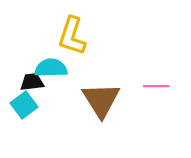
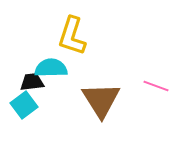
pink line: rotated 20 degrees clockwise
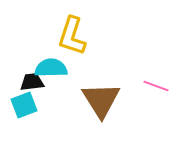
cyan square: rotated 16 degrees clockwise
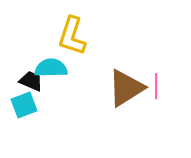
black trapezoid: moved 1 px left, 1 px up; rotated 30 degrees clockwise
pink line: rotated 70 degrees clockwise
brown triangle: moved 25 px right, 12 px up; rotated 30 degrees clockwise
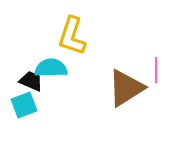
pink line: moved 16 px up
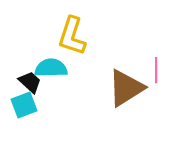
black trapezoid: moved 1 px left, 1 px down; rotated 20 degrees clockwise
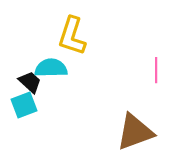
brown triangle: moved 9 px right, 44 px down; rotated 12 degrees clockwise
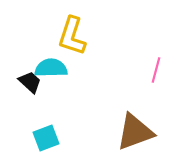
pink line: rotated 15 degrees clockwise
cyan square: moved 22 px right, 33 px down
